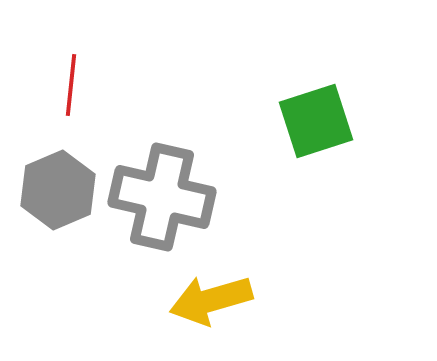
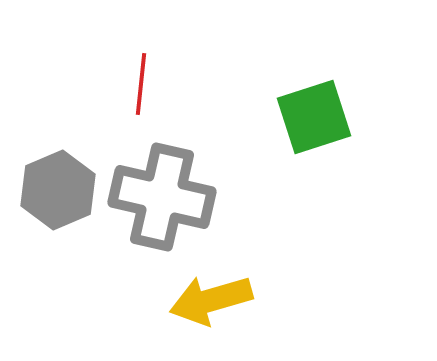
red line: moved 70 px right, 1 px up
green square: moved 2 px left, 4 px up
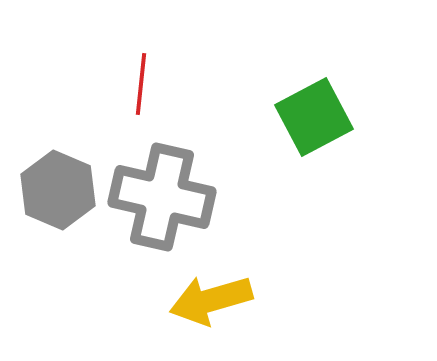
green square: rotated 10 degrees counterclockwise
gray hexagon: rotated 14 degrees counterclockwise
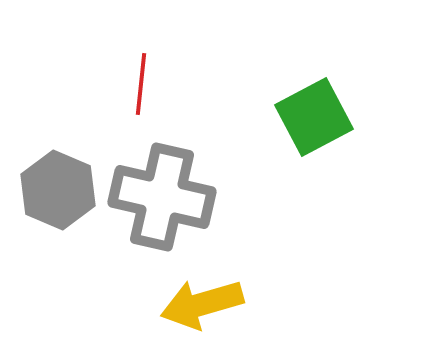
yellow arrow: moved 9 px left, 4 px down
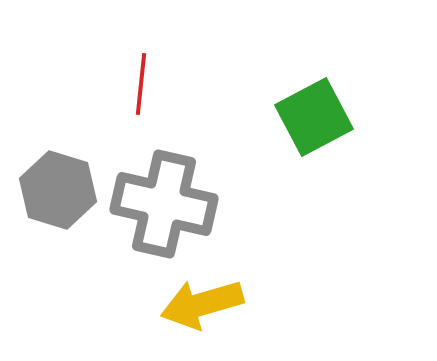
gray hexagon: rotated 6 degrees counterclockwise
gray cross: moved 2 px right, 7 px down
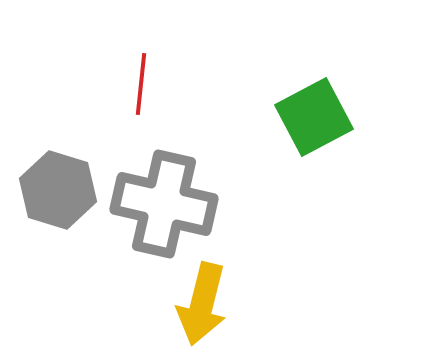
yellow arrow: rotated 60 degrees counterclockwise
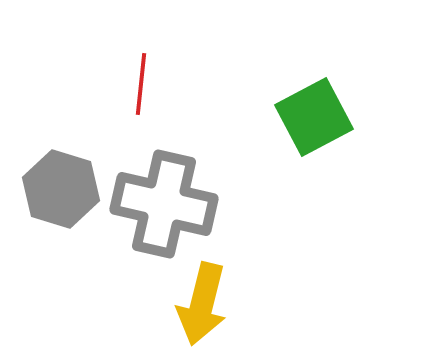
gray hexagon: moved 3 px right, 1 px up
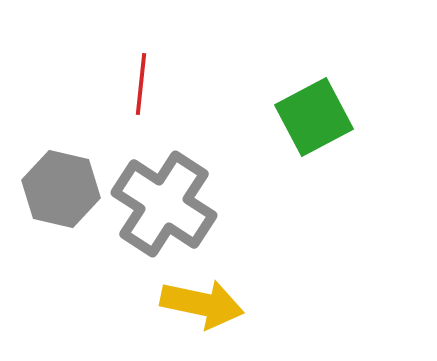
gray hexagon: rotated 4 degrees counterclockwise
gray cross: rotated 20 degrees clockwise
yellow arrow: rotated 92 degrees counterclockwise
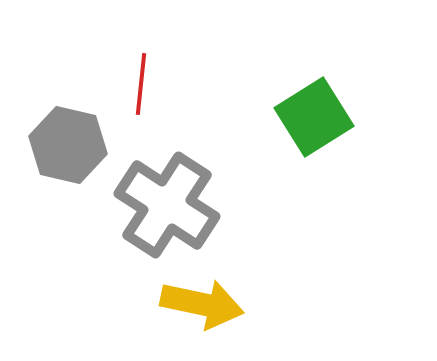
green square: rotated 4 degrees counterclockwise
gray hexagon: moved 7 px right, 44 px up
gray cross: moved 3 px right, 1 px down
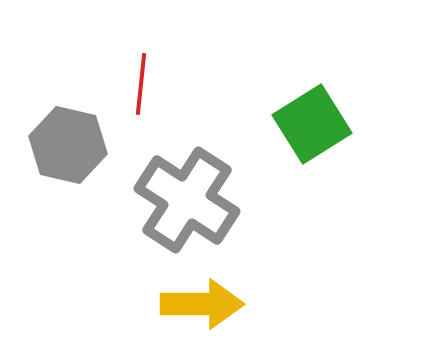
green square: moved 2 px left, 7 px down
gray cross: moved 20 px right, 5 px up
yellow arrow: rotated 12 degrees counterclockwise
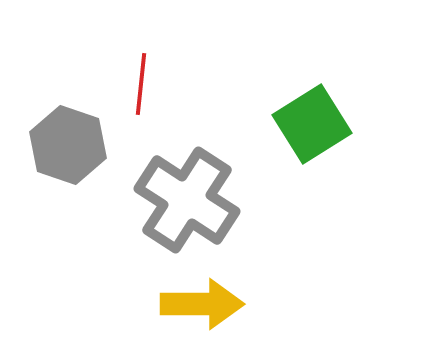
gray hexagon: rotated 6 degrees clockwise
